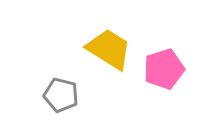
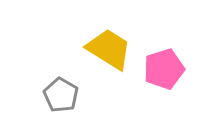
gray pentagon: rotated 16 degrees clockwise
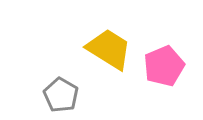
pink pentagon: moved 3 px up; rotated 6 degrees counterclockwise
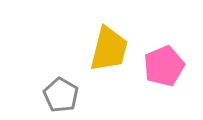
yellow trapezoid: rotated 72 degrees clockwise
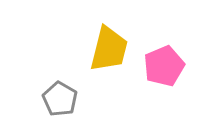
gray pentagon: moved 1 px left, 4 px down
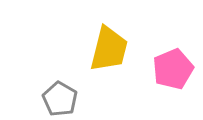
pink pentagon: moved 9 px right, 3 px down
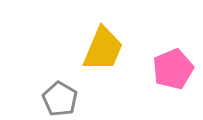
yellow trapezoid: moved 6 px left; rotated 9 degrees clockwise
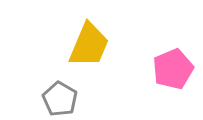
yellow trapezoid: moved 14 px left, 4 px up
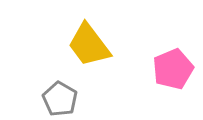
yellow trapezoid: rotated 120 degrees clockwise
